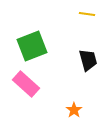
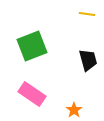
pink rectangle: moved 6 px right, 10 px down; rotated 8 degrees counterclockwise
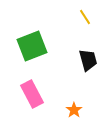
yellow line: moved 2 px left, 3 px down; rotated 49 degrees clockwise
pink rectangle: rotated 28 degrees clockwise
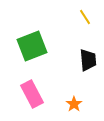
black trapezoid: rotated 10 degrees clockwise
orange star: moved 6 px up
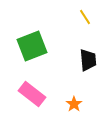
pink rectangle: rotated 24 degrees counterclockwise
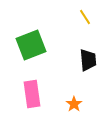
green square: moved 1 px left, 1 px up
pink rectangle: rotated 44 degrees clockwise
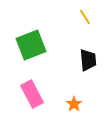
pink rectangle: rotated 20 degrees counterclockwise
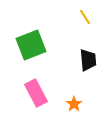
pink rectangle: moved 4 px right, 1 px up
